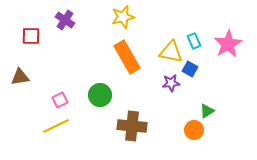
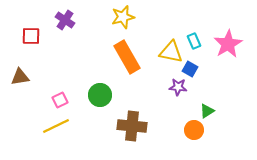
purple star: moved 7 px right, 4 px down; rotated 12 degrees clockwise
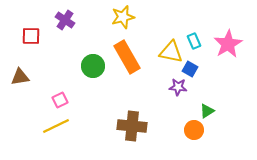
green circle: moved 7 px left, 29 px up
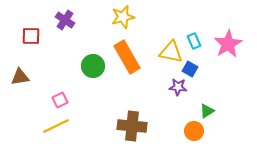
orange circle: moved 1 px down
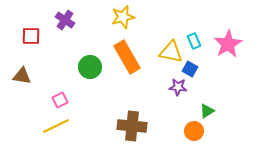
green circle: moved 3 px left, 1 px down
brown triangle: moved 2 px right, 1 px up; rotated 18 degrees clockwise
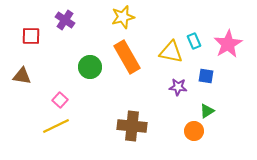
blue square: moved 16 px right, 7 px down; rotated 21 degrees counterclockwise
pink square: rotated 21 degrees counterclockwise
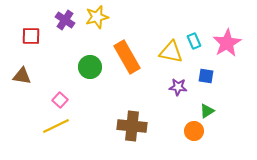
yellow star: moved 26 px left
pink star: moved 1 px left, 1 px up
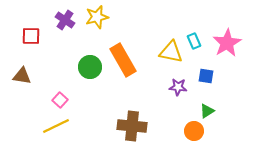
orange rectangle: moved 4 px left, 3 px down
